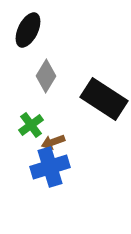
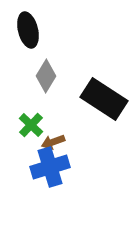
black ellipse: rotated 40 degrees counterclockwise
green cross: rotated 10 degrees counterclockwise
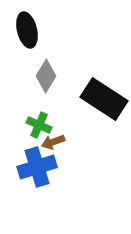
black ellipse: moved 1 px left
green cross: moved 8 px right; rotated 20 degrees counterclockwise
blue cross: moved 13 px left
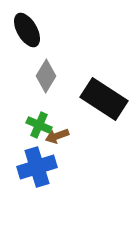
black ellipse: rotated 16 degrees counterclockwise
brown arrow: moved 4 px right, 6 px up
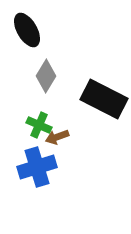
black rectangle: rotated 6 degrees counterclockwise
brown arrow: moved 1 px down
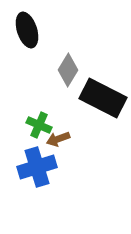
black ellipse: rotated 12 degrees clockwise
gray diamond: moved 22 px right, 6 px up
black rectangle: moved 1 px left, 1 px up
brown arrow: moved 1 px right, 2 px down
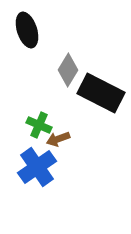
black rectangle: moved 2 px left, 5 px up
blue cross: rotated 18 degrees counterclockwise
